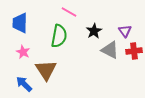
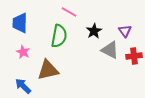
red cross: moved 5 px down
brown triangle: moved 2 px right; rotated 50 degrees clockwise
blue arrow: moved 1 px left, 2 px down
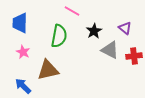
pink line: moved 3 px right, 1 px up
purple triangle: moved 3 px up; rotated 16 degrees counterclockwise
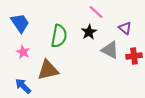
pink line: moved 24 px right, 1 px down; rotated 14 degrees clockwise
blue trapezoid: rotated 145 degrees clockwise
black star: moved 5 px left, 1 px down
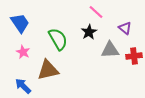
green semicircle: moved 1 px left, 3 px down; rotated 40 degrees counterclockwise
gray triangle: rotated 30 degrees counterclockwise
